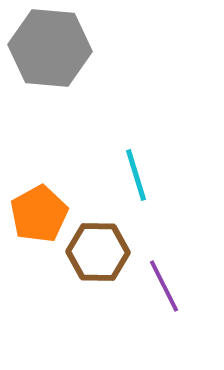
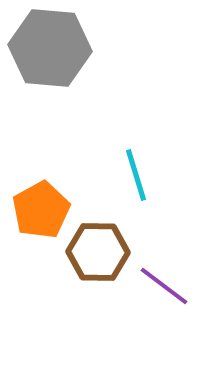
orange pentagon: moved 2 px right, 4 px up
purple line: rotated 26 degrees counterclockwise
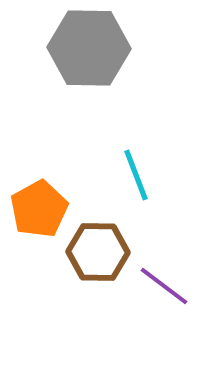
gray hexagon: moved 39 px right; rotated 4 degrees counterclockwise
cyan line: rotated 4 degrees counterclockwise
orange pentagon: moved 2 px left, 1 px up
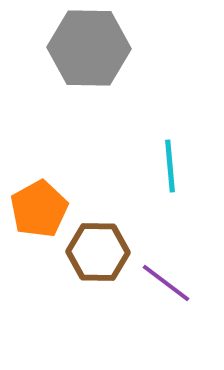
cyan line: moved 34 px right, 9 px up; rotated 16 degrees clockwise
purple line: moved 2 px right, 3 px up
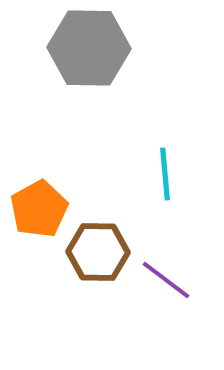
cyan line: moved 5 px left, 8 px down
purple line: moved 3 px up
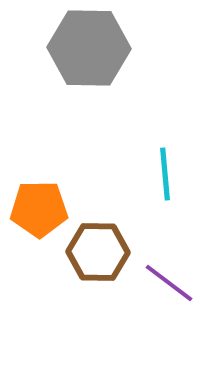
orange pentagon: rotated 28 degrees clockwise
purple line: moved 3 px right, 3 px down
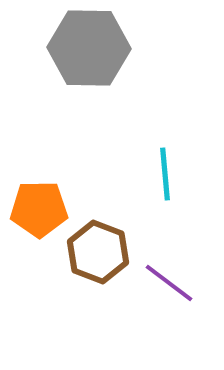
brown hexagon: rotated 20 degrees clockwise
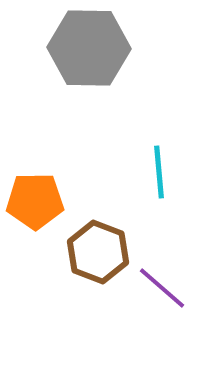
cyan line: moved 6 px left, 2 px up
orange pentagon: moved 4 px left, 8 px up
purple line: moved 7 px left, 5 px down; rotated 4 degrees clockwise
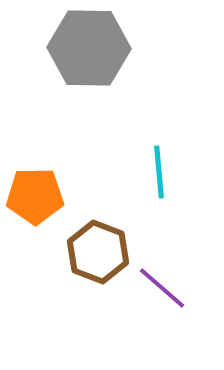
orange pentagon: moved 5 px up
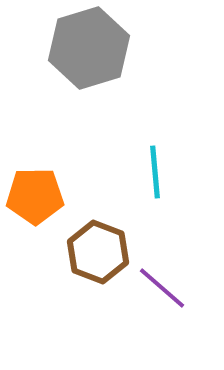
gray hexagon: rotated 18 degrees counterclockwise
cyan line: moved 4 px left
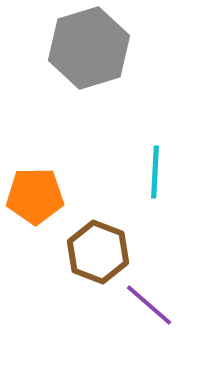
cyan line: rotated 8 degrees clockwise
purple line: moved 13 px left, 17 px down
